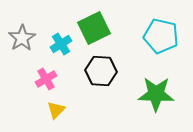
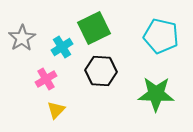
cyan cross: moved 1 px right, 3 px down
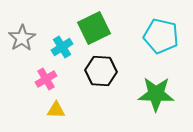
yellow triangle: rotated 48 degrees clockwise
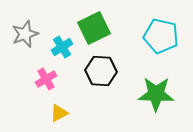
gray star: moved 3 px right, 4 px up; rotated 12 degrees clockwise
yellow triangle: moved 3 px right, 3 px down; rotated 30 degrees counterclockwise
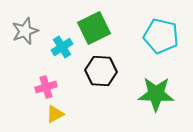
gray star: moved 3 px up
pink cross: moved 8 px down; rotated 15 degrees clockwise
yellow triangle: moved 4 px left, 1 px down
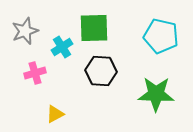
green square: rotated 24 degrees clockwise
pink cross: moved 11 px left, 14 px up
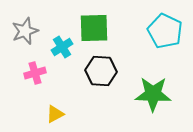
cyan pentagon: moved 4 px right, 5 px up; rotated 12 degrees clockwise
green star: moved 3 px left
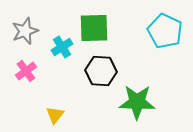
pink cross: moved 9 px left, 2 px up; rotated 20 degrees counterclockwise
green star: moved 16 px left, 8 px down
yellow triangle: moved 1 px down; rotated 24 degrees counterclockwise
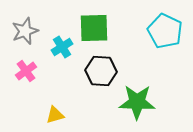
yellow triangle: rotated 36 degrees clockwise
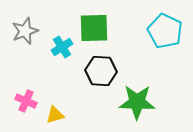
pink cross: moved 30 px down; rotated 30 degrees counterclockwise
